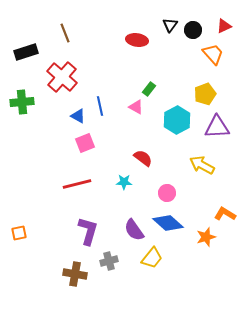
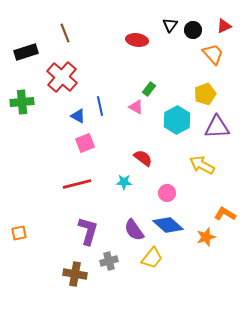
blue diamond: moved 2 px down
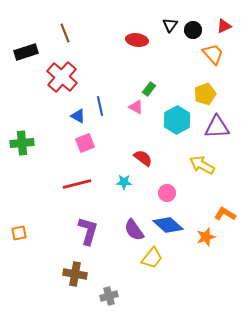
green cross: moved 41 px down
gray cross: moved 35 px down
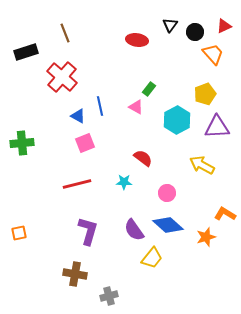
black circle: moved 2 px right, 2 px down
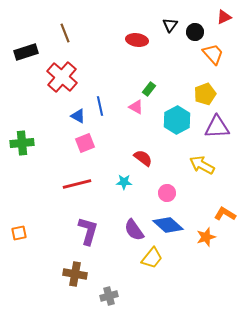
red triangle: moved 9 px up
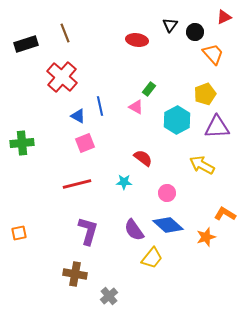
black rectangle: moved 8 px up
gray cross: rotated 24 degrees counterclockwise
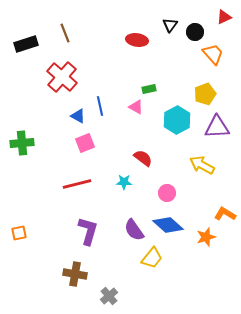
green rectangle: rotated 40 degrees clockwise
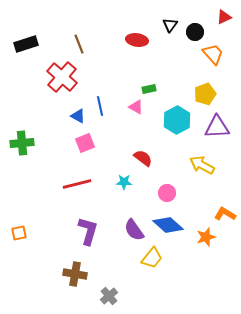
brown line: moved 14 px right, 11 px down
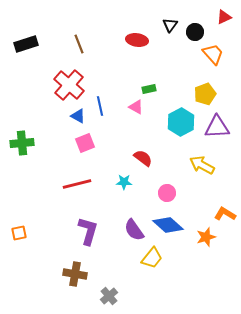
red cross: moved 7 px right, 8 px down
cyan hexagon: moved 4 px right, 2 px down
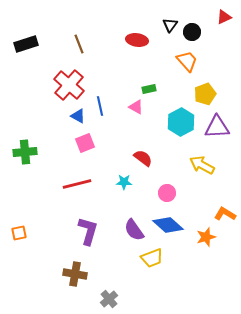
black circle: moved 3 px left
orange trapezoid: moved 26 px left, 7 px down
green cross: moved 3 px right, 9 px down
yellow trapezoid: rotated 30 degrees clockwise
gray cross: moved 3 px down
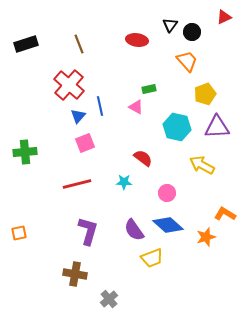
blue triangle: rotated 42 degrees clockwise
cyan hexagon: moved 4 px left, 5 px down; rotated 20 degrees counterclockwise
